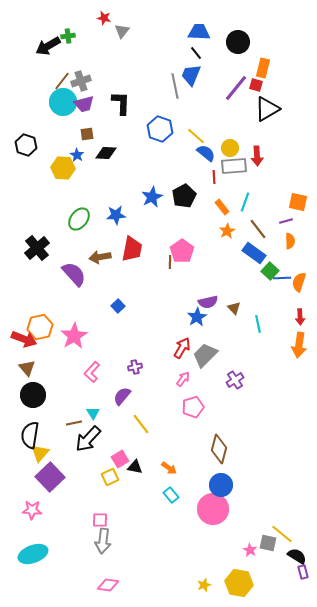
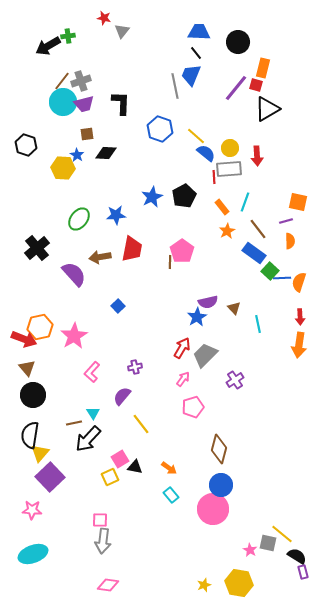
gray rectangle at (234, 166): moved 5 px left, 3 px down
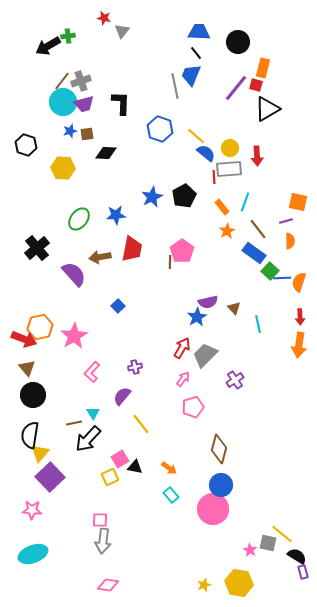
blue star at (77, 155): moved 7 px left, 24 px up; rotated 24 degrees clockwise
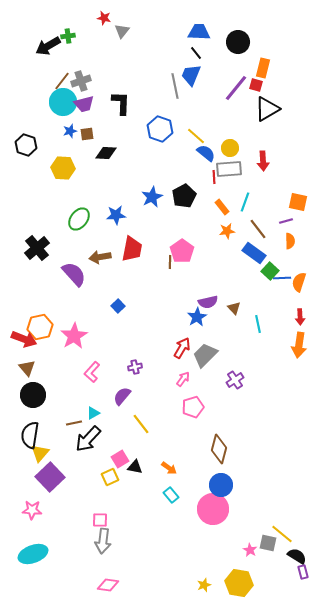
red arrow at (257, 156): moved 6 px right, 5 px down
orange star at (227, 231): rotated 21 degrees clockwise
cyan triangle at (93, 413): rotated 32 degrees clockwise
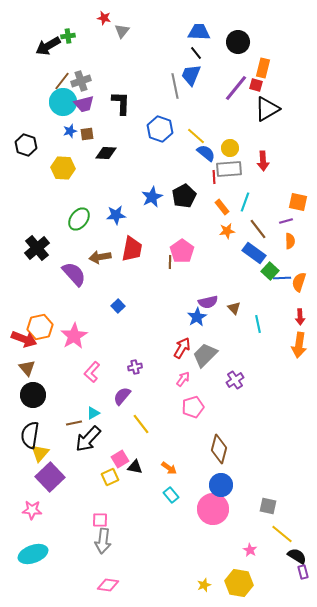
gray square at (268, 543): moved 37 px up
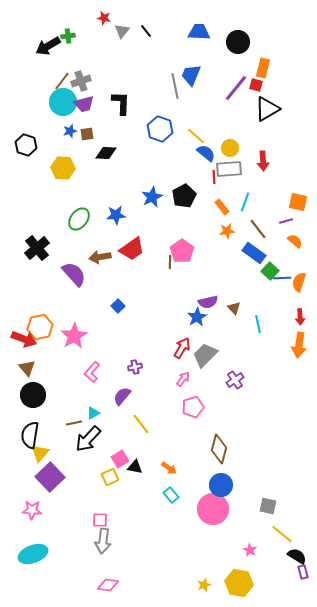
black line at (196, 53): moved 50 px left, 22 px up
orange semicircle at (290, 241): moved 5 px right; rotated 49 degrees counterclockwise
red trapezoid at (132, 249): rotated 44 degrees clockwise
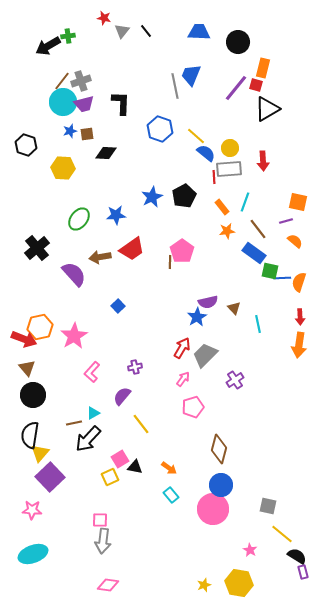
green square at (270, 271): rotated 30 degrees counterclockwise
